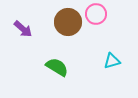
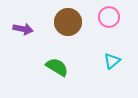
pink circle: moved 13 px right, 3 px down
purple arrow: rotated 30 degrees counterclockwise
cyan triangle: rotated 24 degrees counterclockwise
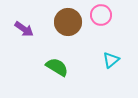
pink circle: moved 8 px left, 2 px up
purple arrow: moved 1 px right; rotated 24 degrees clockwise
cyan triangle: moved 1 px left, 1 px up
